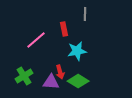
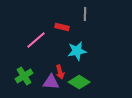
red rectangle: moved 2 px left, 2 px up; rotated 64 degrees counterclockwise
green diamond: moved 1 px right, 1 px down
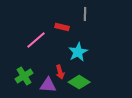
cyan star: moved 1 px right, 1 px down; rotated 18 degrees counterclockwise
purple triangle: moved 3 px left, 3 px down
